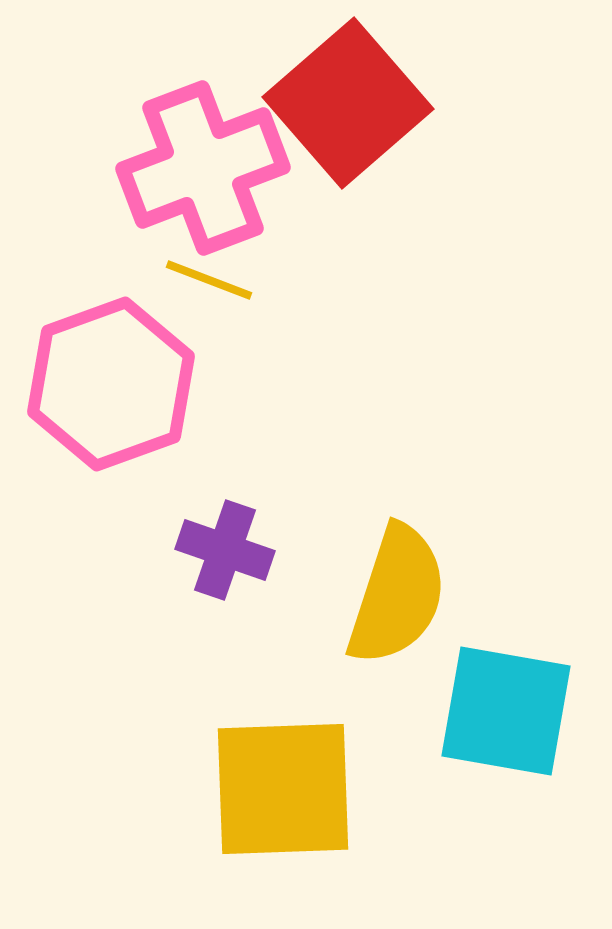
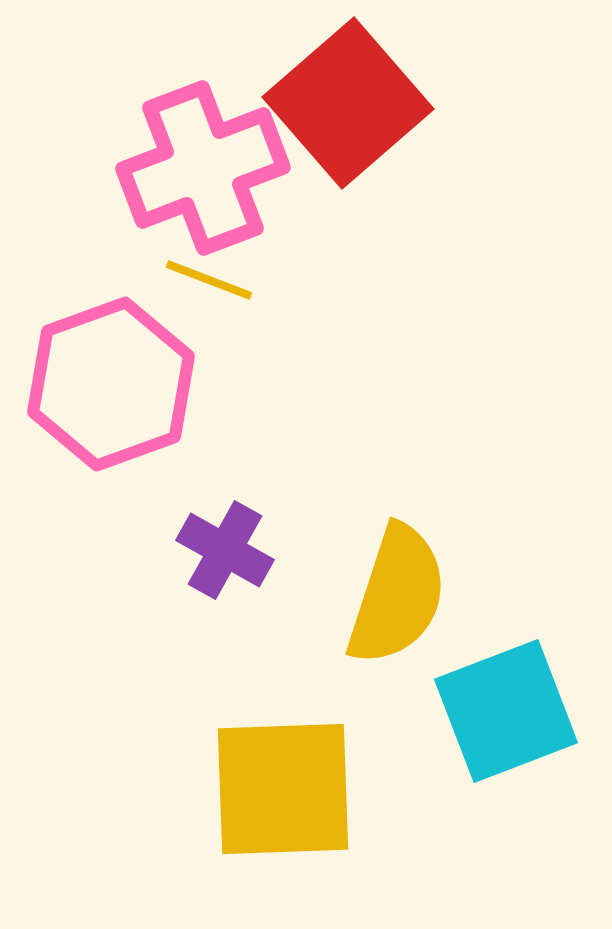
purple cross: rotated 10 degrees clockwise
cyan square: rotated 31 degrees counterclockwise
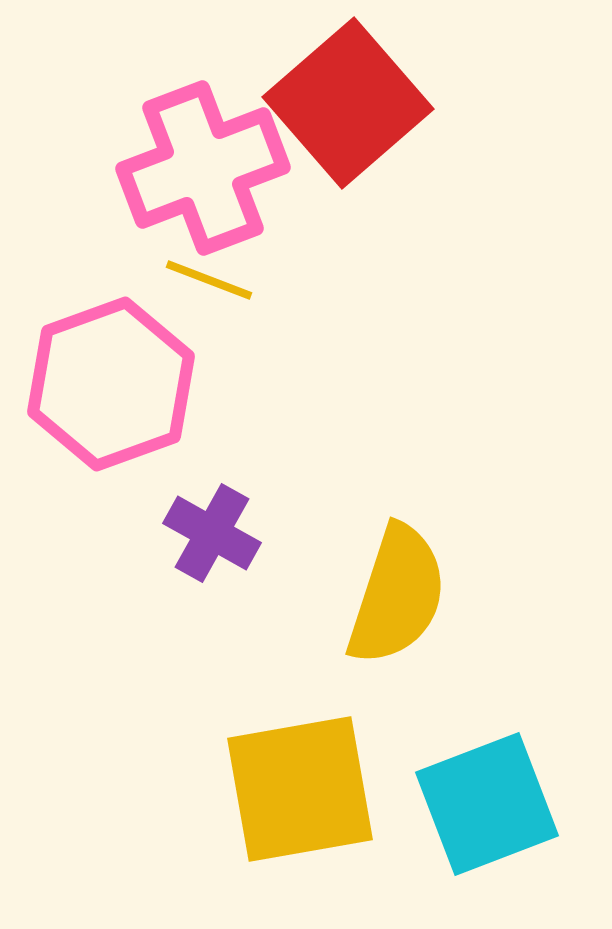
purple cross: moved 13 px left, 17 px up
cyan square: moved 19 px left, 93 px down
yellow square: moved 17 px right; rotated 8 degrees counterclockwise
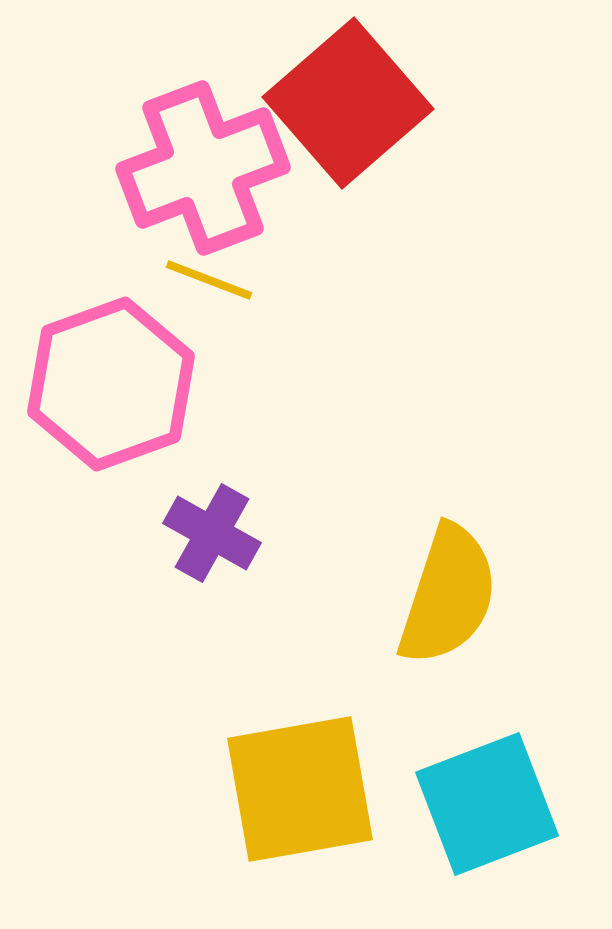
yellow semicircle: moved 51 px right
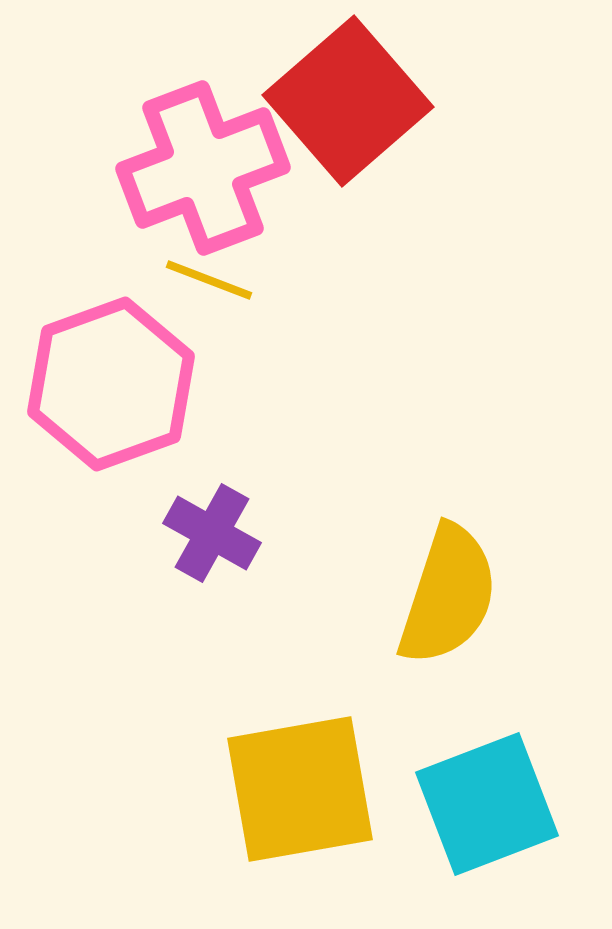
red square: moved 2 px up
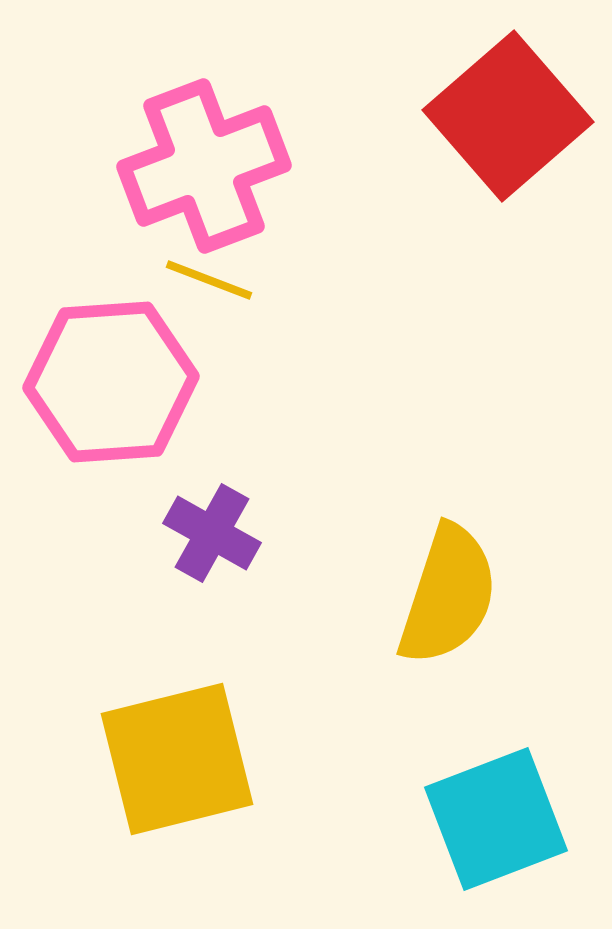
red square: moved 160 px right, 15 px down
pink cross: moved 1 px right, 2 px up
pink hexagon: moved 2 px up; rotated 16 degrees clockwise
yellow square: moved 123 px left, 30 px up; rotated 4 degrees counterclockwise
cyan square: moved 9 px right, 15 px down
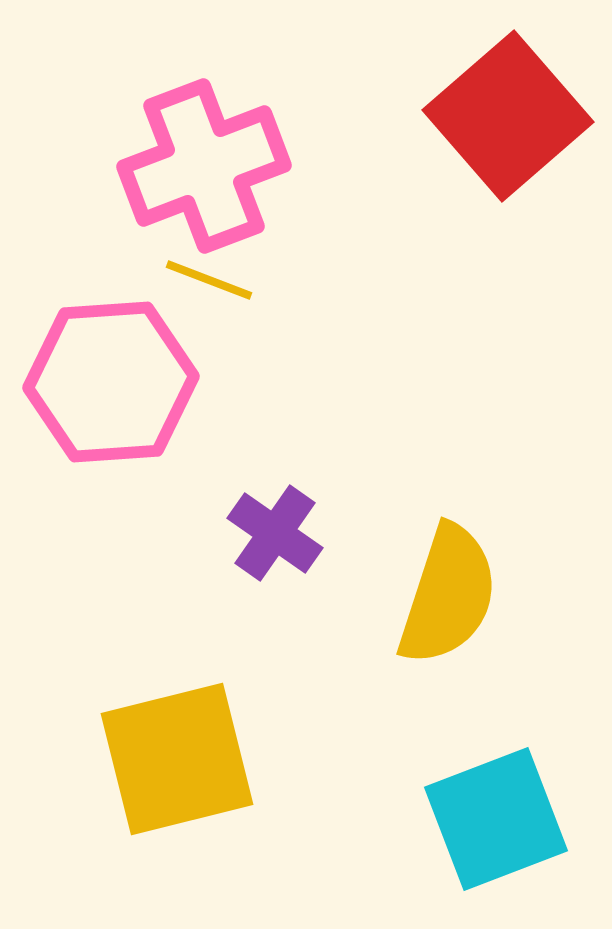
purple cross: moved 63 px right; rotated 6 degrees clockwise
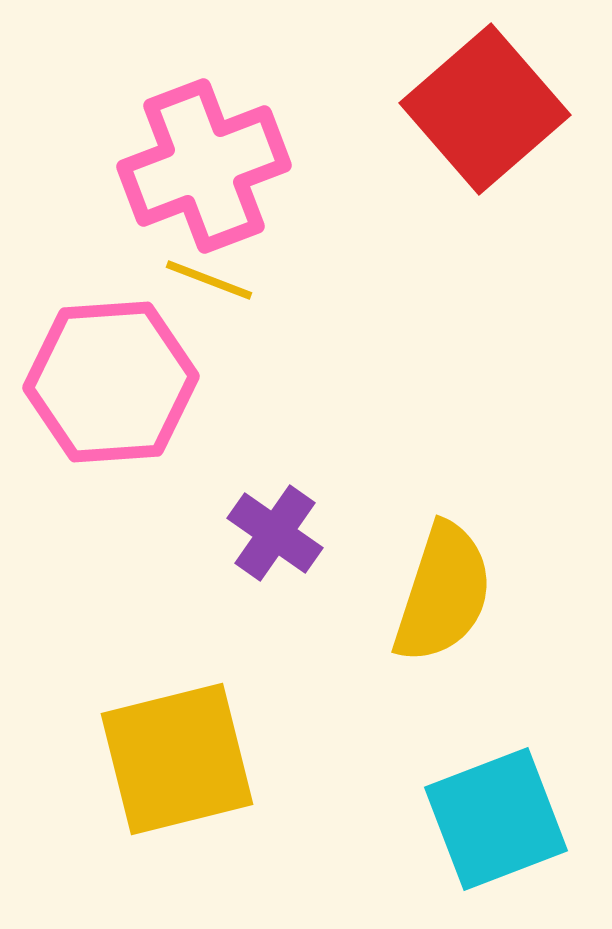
red square: moved 23 px left, 7 px up
yellow semicircle: moved 5 px left, 2 px up
